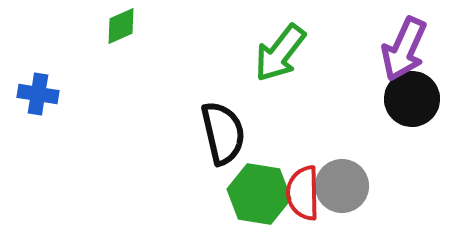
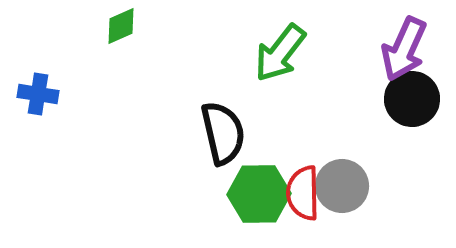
green hexagon: rotated 10 degrees counterclockwise
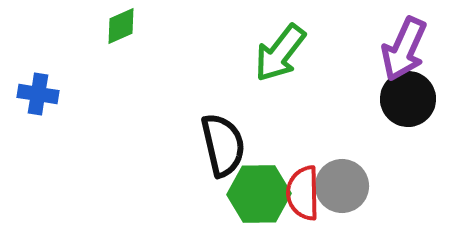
black circle: moved 4 px left
black semicircle: moved 12 px down
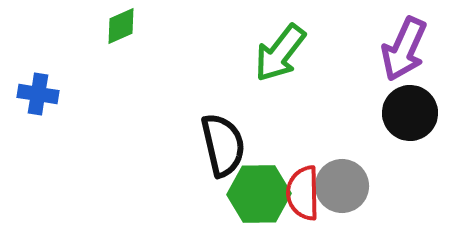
black circle: moved 2 px right, 14 px down
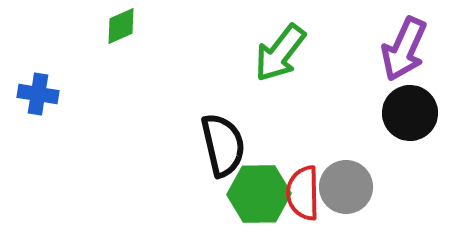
gray circle: moved 4 px right, 1 px down
